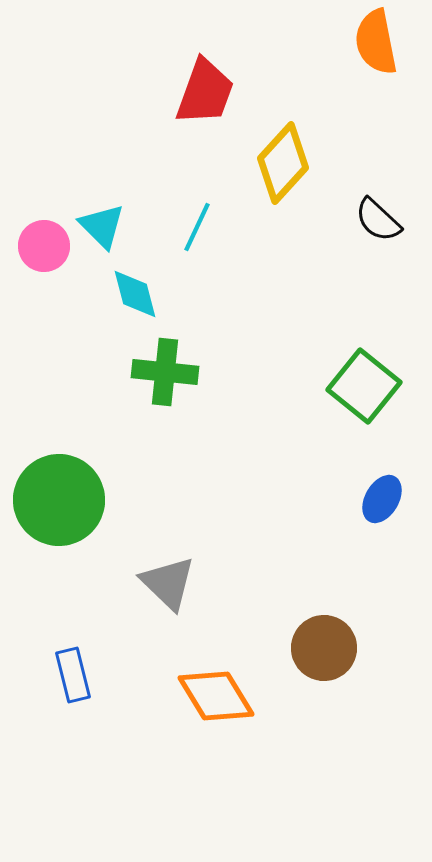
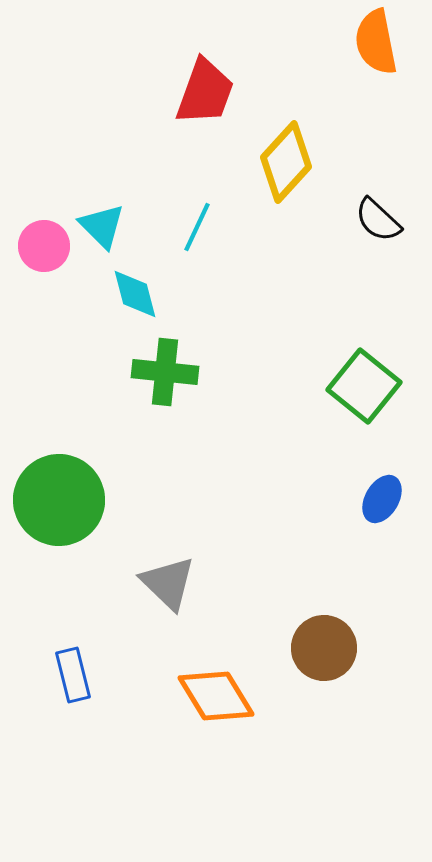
yellow diamond: moved 3 px right, 1 px up
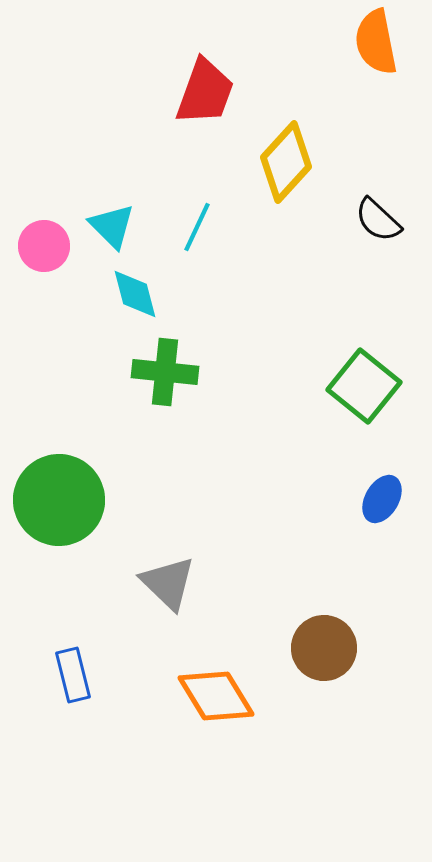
cyan triangle: moved 10 px right
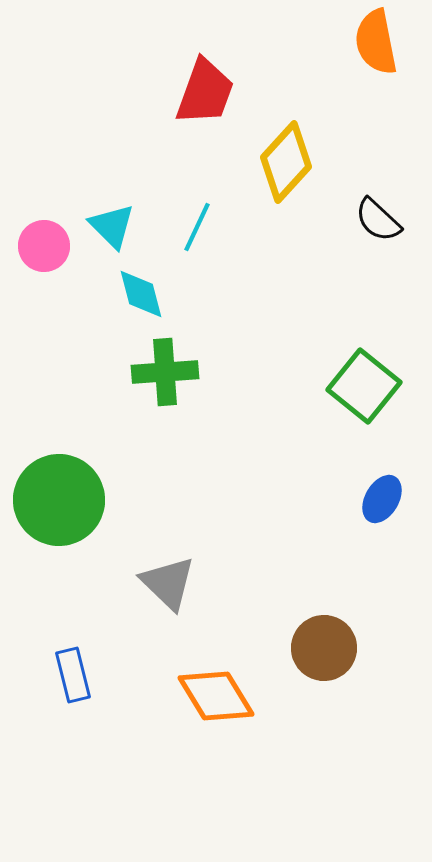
cyan diamond: moved 6 px right
green cross: rotated 10 degrees counterclockwise
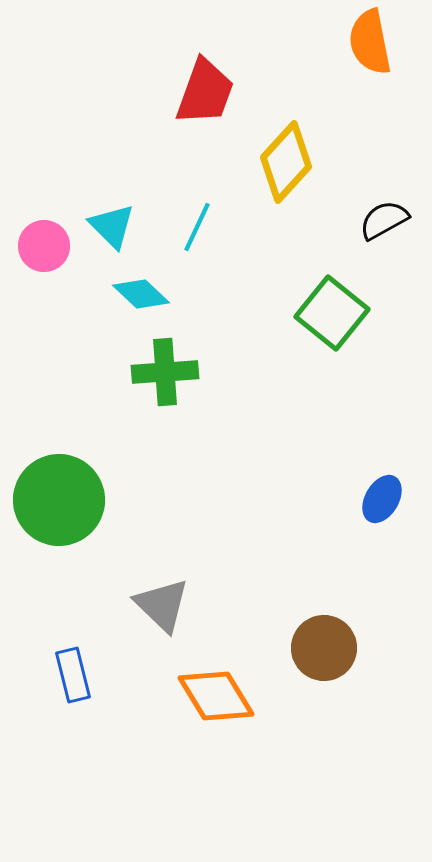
orange semicircle: moved 6 px left
black semicircle: moved 6 px right; rotated 108 degrees clockwise
cyan diamond: rotated 32 degrees counterclockwise
green square: moved 32 px left, 73 px up
gray triangle: moved 6 px left, 22 px down
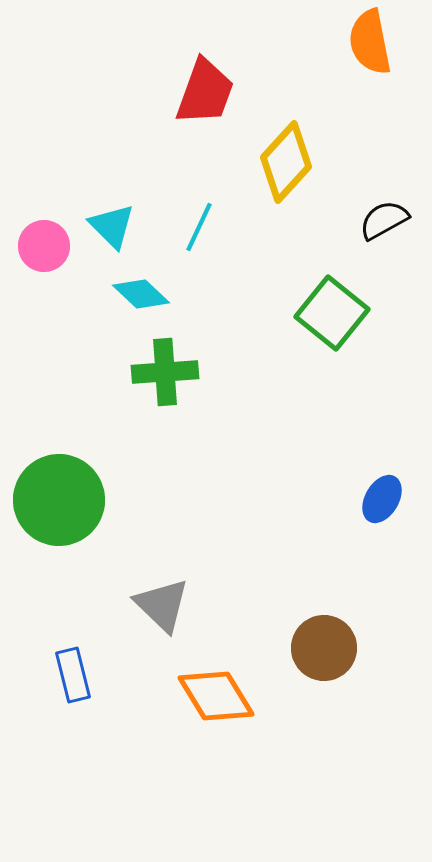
cyan line: moved 2 px right
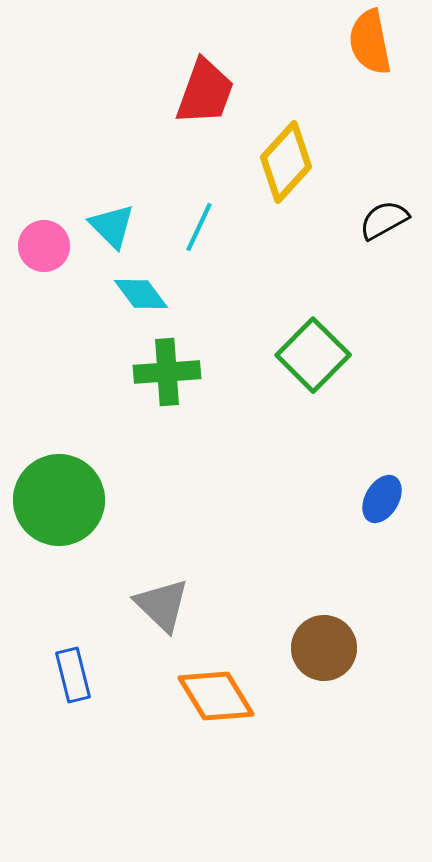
cyan diamond: rotated 10 degrees clockwise
green square: moved 19 px left, 42 px down; rotated 6 degrees clockwise
green cross: moved 2 px right
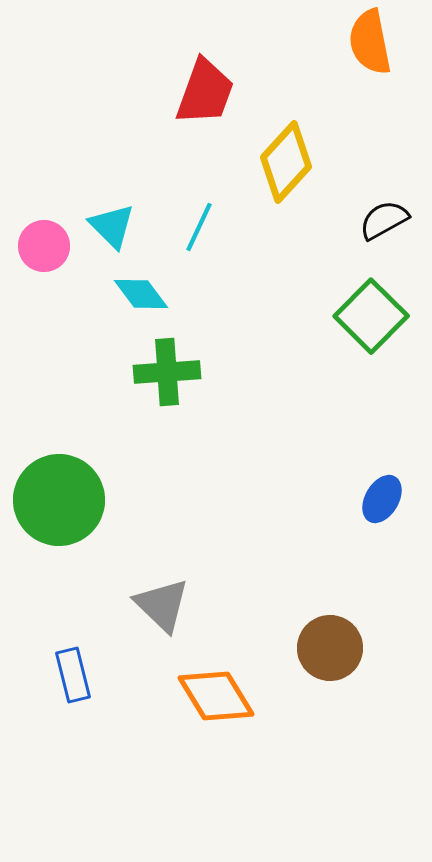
green square: moved 58 px right, 39 px up
brown circle: moved 6 px right
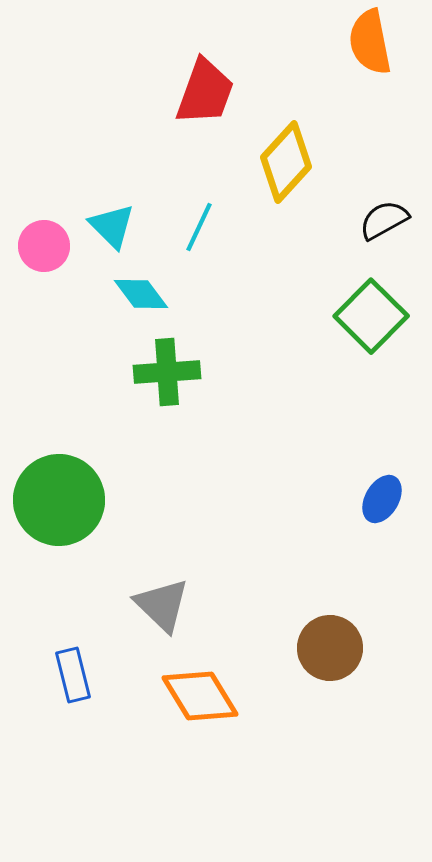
orange diamond: moved 16 px left
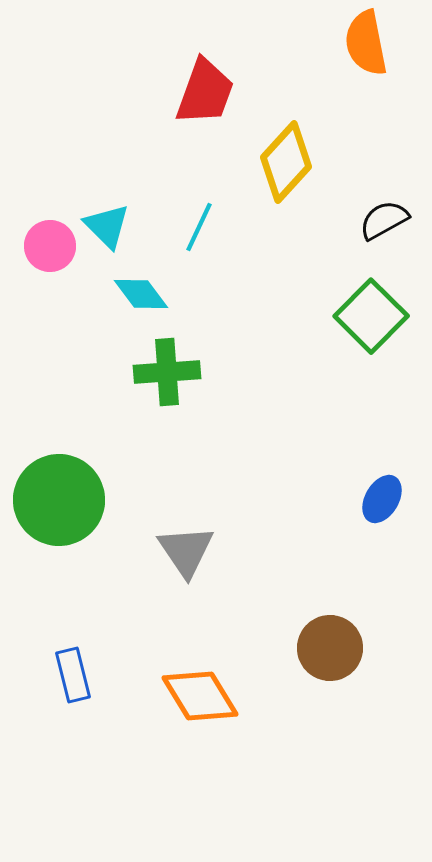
orange semicircle: moved 4 px left, 1 px down
cyan triangle: moved 5 px left
pink circle: moved 6 px right
gray triangle: moved 24 px right, 54 px up; rotated 12 degrees clockwise
